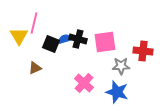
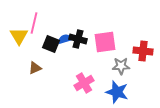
pink cross: rotated 18 degrees clockwise
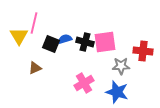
black cross: moved 7 px right, 3 px down
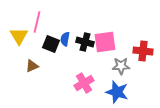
pink line: moved 3 px right, 1 px up
blue semicircle: rotated 64 degrees counterclockwise
brown triangle: moved 3 px left, 2 px up
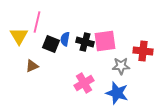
pink square: moved 1 px up
blue star: moved 1 px down
